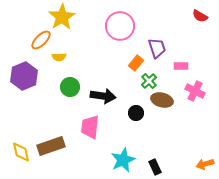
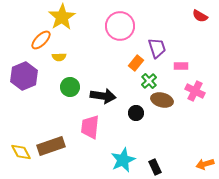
yellow diamond: rotated 15 degrees counterclockwise
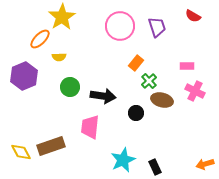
red semicircle: moved 7 px left
orange ellipse: moved 1 px left, 1 px up
purple trapezoid: moved 21 px up
pink rectangle: moved 6 px right
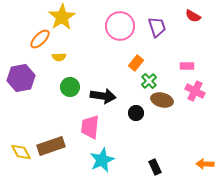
purple hexagon: moved 3 px left, 2 px down; rotated 12 degrees clockwise
cyan star: moved 21 px left
orange arrow: rotated 18 degrees clockwise
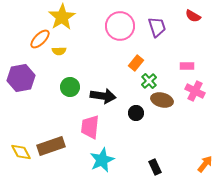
yellow semicircle: moved 6 px up
orange arrow: rotated 126 degrees clockwise
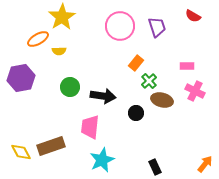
orange ellipse: moved 2 px left; rotated 15 degrees clockwise
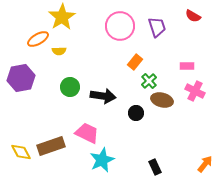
orange rectangle: moved 1 px left, 1 px up
pink trapezoid: moved 3 px left, 6 px down; rotated 110 degrees clockwise
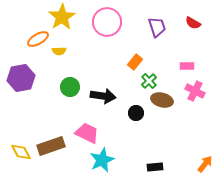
red semicircle: moved 7 px down
pink circle: moved 13 px left, 4 px up
black rectangle: rotated 70 degrees counterclockwise
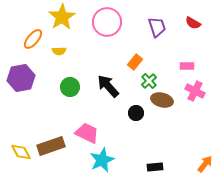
orange ellipse: moved 5 px left; rotated 20 degrees counterclockwise
black arrow: moved 5 px right, 10 px up; rotated 140 degrees counterclockwise
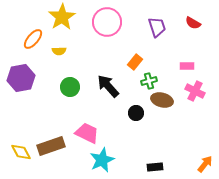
green cross: rotated 28 degrees clockwise
